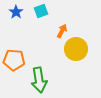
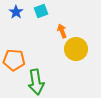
orange arrow: rotated 48 degrees counterclockwise
green arrow: moved 3 px left, 2 px down
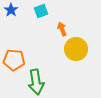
blue star: moved 5 px left, 2 px up
orange arrow: moved 2 px up
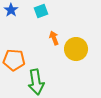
orange arrow: moved 8 px left, 9 px down
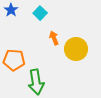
cyan square: moved 1 px left, 2 px down; rotated 24 degrees counterclockwise
